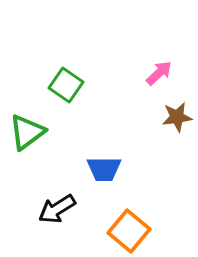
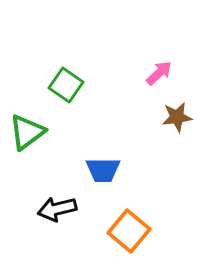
blue trapezoid: moved 1 px left, 1 px down
black arrow: rotated 18 degrees clockwise
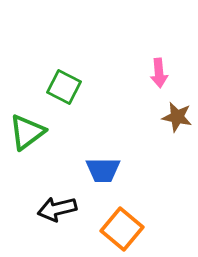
pink arrow: rotated 128 degrees clockwise
green square: moved 2 px left, 2 px down; rotated 8 degrees counterclockwise
brown star: rotated 20 degrees clockwise
orange square: moved 7 px left, 2 px up
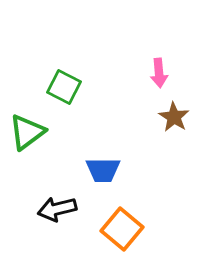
brown star: moved 3 px left; rotated 20 degrees clockwise
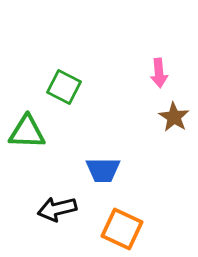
green triangle: rotated 39 degrees clockwise
orange square: rotated 15 degrees counterclockwise
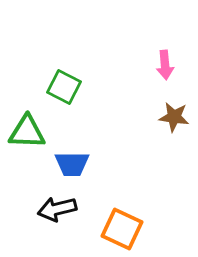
pink arrow: moved 6 px right, 8 px up
brown star: rotated 24 degrees counterclockwise
blue trapezoid: moved 31 px left, 6 px up
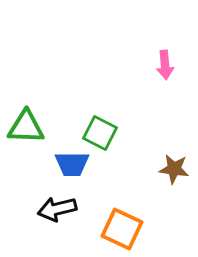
green square: moved 36 px right, 46 px down
brown star: moved 52 px down
green triangle: moved 1 px left, 5 px up
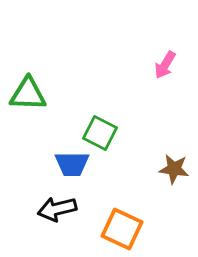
pink arrow: rotated 36 degrees clockwise
green triangle: moved 2 px right, 33 px up
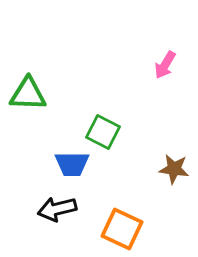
green square: moved 3 px right, 1 px up
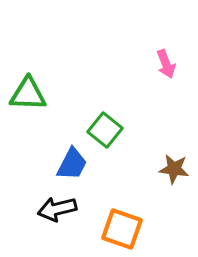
pink arrow: moved 1 px right, 1 px up; rotated 52 degrees counterclockwise
green square: moved 2 px right, 2 px up; rotated 12 degrees clockwise
blue trapezoid: rotated 63 degrees counterclockwise
orange square: rotated 6 degrees counterclockwise
